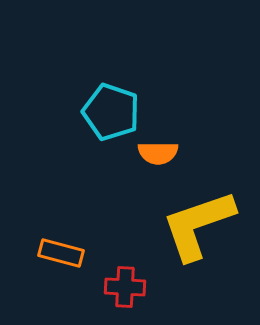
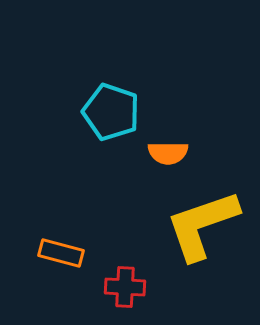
orange semicircle: moved 10 px right
yellow L-shape: moved 4 px right
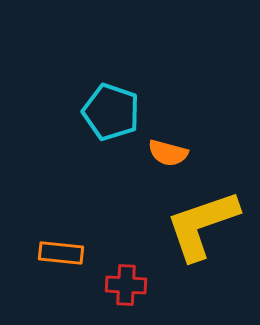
orange semicircle: rotated 15 degrees clockwise
orange rectangle: rotated 9 degrees counterclockwise
red cross: moved 1 px right, 2 px up
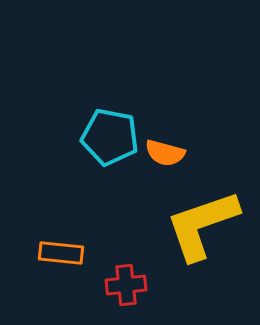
cyan pentagon: moved 1 px left, 25 px down; rotated 8 degrees counterclockwise
orange semicircle: moved 3 px left
red cross: rotated 9 degrees counterclockwise
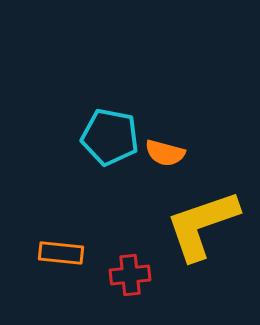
red cross: moved 4 px right, 10 px up
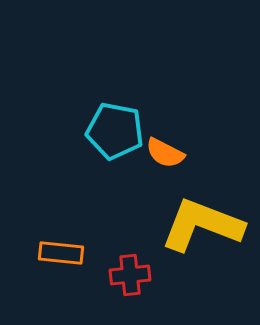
cyan pentagon: moved 5 px right, 6 px up
orange semicircle: rotated 12 degrees clockwise
yellow L-shape: rotated 40 degrees clockwise
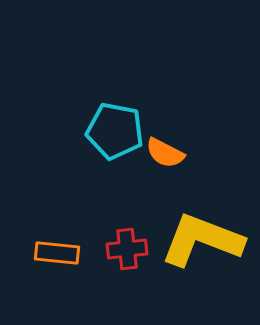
yellow L-shape: moved 15 px down
orange rectangle: moved 4 px left
red cross: moved 3 px left, 26 px up
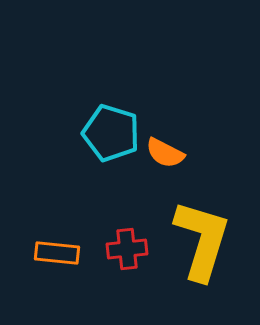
cyan pentagon: moved 4 px left, 2 px down; rotated 6 degrees clockwise
yellow L-shape: rotated 86 degrees clockwise
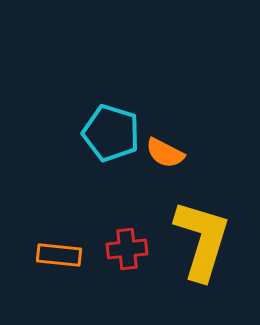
orange rectangle: moved 2 px right, 2 px down
